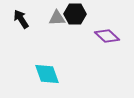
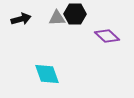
black arrow: rotated 108 degrees clockwise
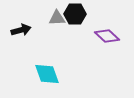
black arrow: moved 11 px down
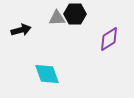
purple diamond: moved 2 px right, 3 px down; rotated 75 degrees counterclockwise
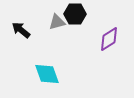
gray triangle: moved 4 px down; rotated 12 degrees counterclockwise
black arrow: rotated 126 degrees counterclockwise
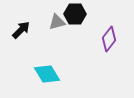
black arrow: rotated 96 degrees clockwise
purple diamond: rotated 20 degrees counterclockwise
cyan diamond: rotated 12 degrees counterclockwise
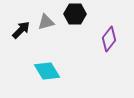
gray triangle: moved 11 px left
cyan diamond: moved 3 px up
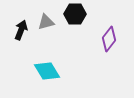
black arrow: rotated 24 degrees counterclockwise
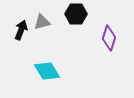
black hexagon: moved 1 px right
gray triangle: moved 4 px left
purple diamond: moved 1 px up; rotated 20 degrees counterclockwise
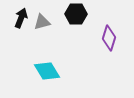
black arrow: moved 12 px up
